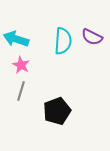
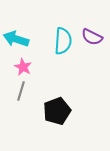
pink star: moved 2 px right, 2 px down
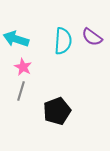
purple semicircle: rotated 10 degrees clockwise
